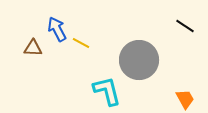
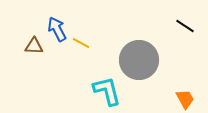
brown triangle: moved 1 px right, 2 px up
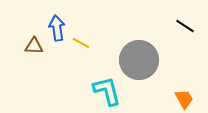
blue arrow: moved 1 px up; rotated 20 degrees clockwise
orange trapezoid: moved 1 px left
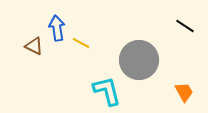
brown triangle: rotated 24 degrees clockwise
orange trapezoid: moved 7 px up
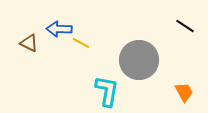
blue arrow: moved 2 px right, 1 px down; rotated 80 degrees counterclockwise
brown triangle: moved 5 px left, 3 px up
cyan L-shape: rotated 24 degrees clockwise
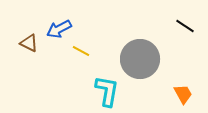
blue arrow: rotated 30 degrees counterclockwise
yellow line: moved 8 px down
gray circle: moved 1 px right, 1 px up
orange trapezoid: moved 1 px left, 2 px down
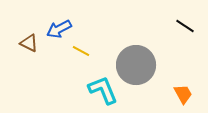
gray circle: moved 4 px left, 6 px down
cyan L-shape: moved 4 px left, 1 px up; rotated 32 degrees counterclockwise
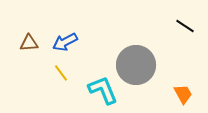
blue arrow: moved 6 px right, 13 px down
brown triangle: rotated 30 degrees counterclockwise
yellow line: moved 20 px left, 22 px down; rotated 24 degrees clockwise
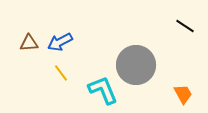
blue arrow: moved 5 px left
